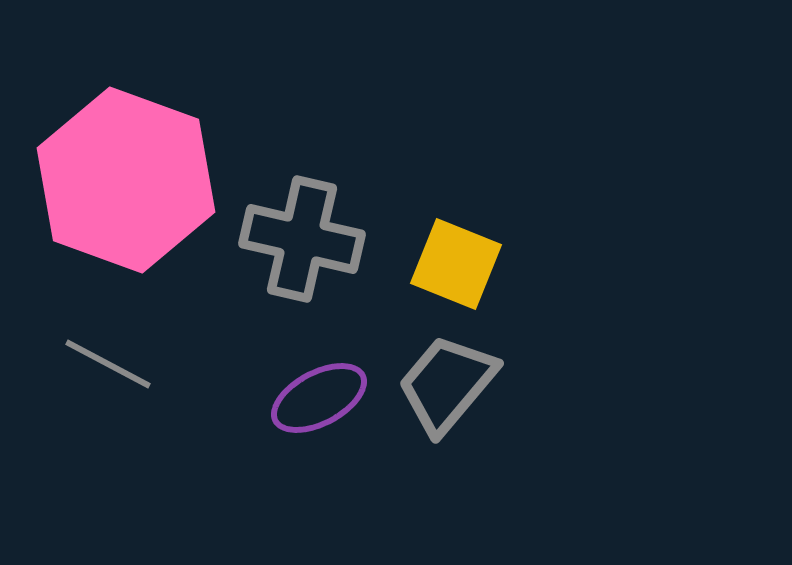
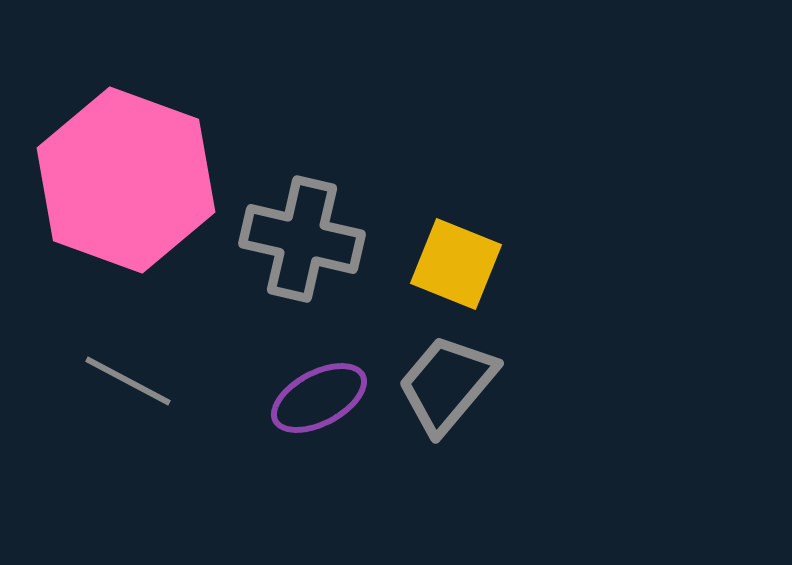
gray line: moved 20 px right, 17 px down
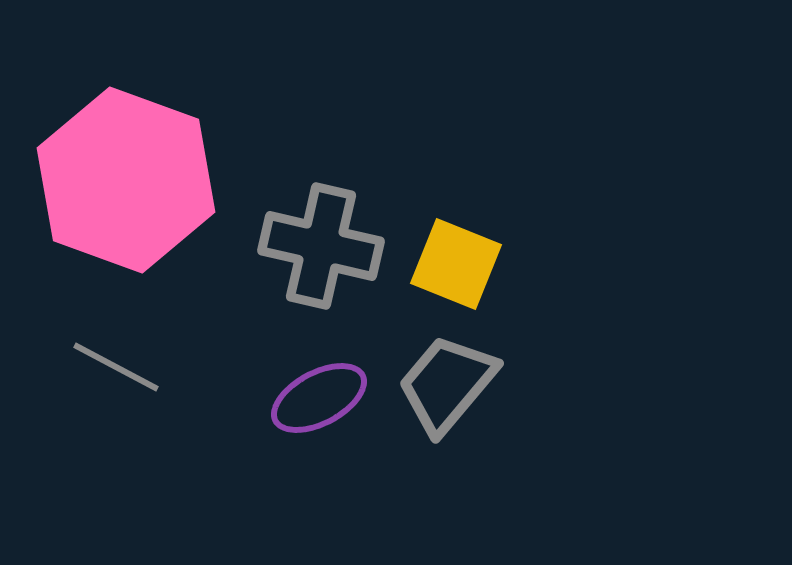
gray cross: moved 19 px right, 7 px down
gray line: moved 12 px left, 14 px up
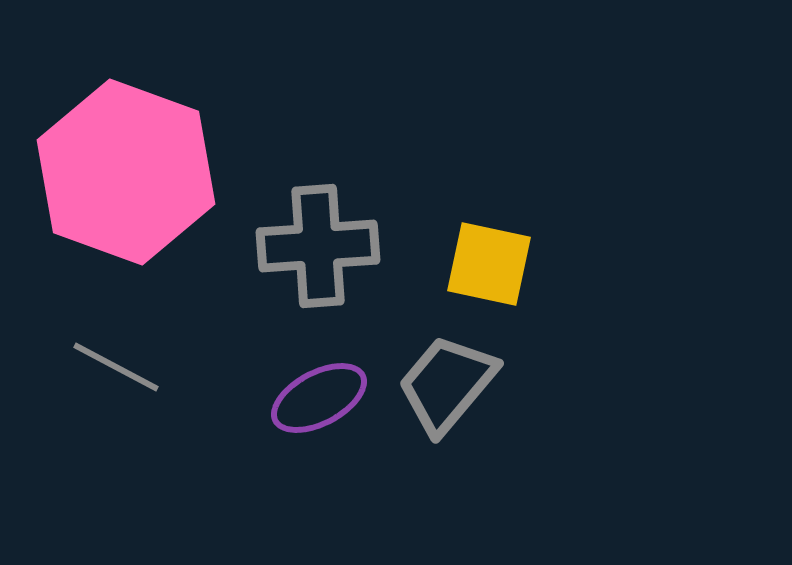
pink hexagon: moved 8 px up
gray cross: moved 3 px left; rotated 17 degrees counterclockwise
yellow square: moved 33 px right; rotated 10 degrees counterclockwise
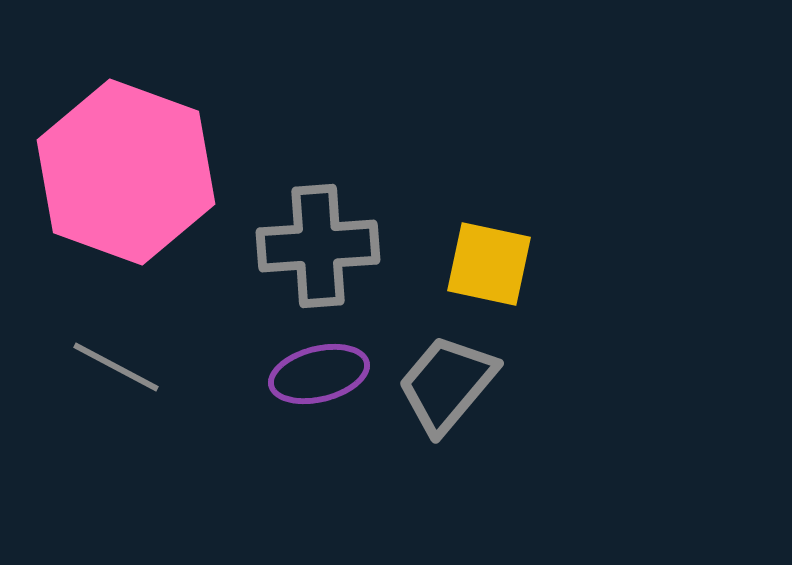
purple ellipse: moved 24 px up; rotated 14 degrees clockwise
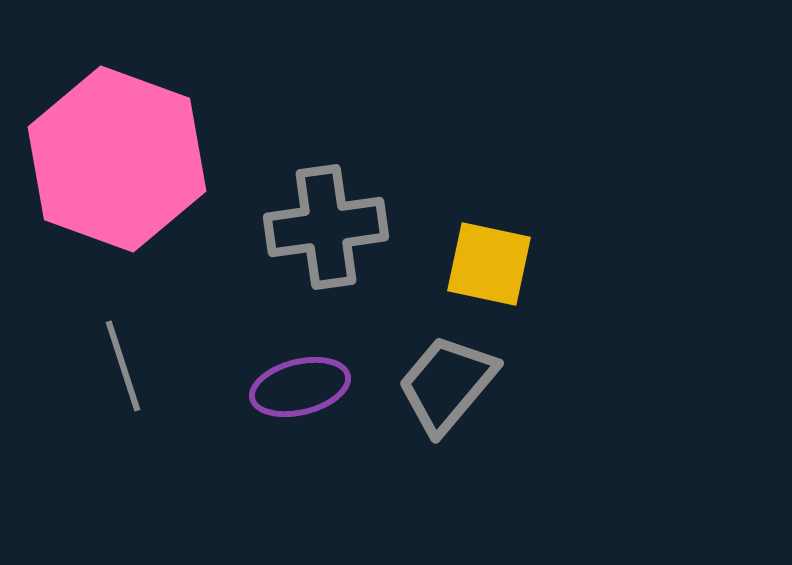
pink hexagon: moved 9 px left, 13 px up
gray cross: moved 8 px right, 19 px up; rotated 4 degrees counterclockwise
gray line: moved 7 px right, 1 px up; rotated 44 degrees clockwise
purple ellipse: moved 19 px left, 13 px down
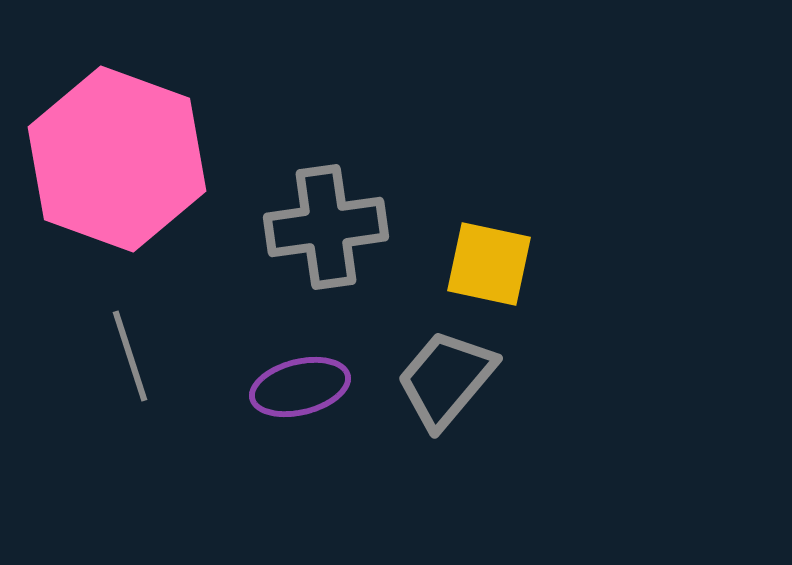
gray line: moved 7 px right, 10 px up
gray trapezoid: moved 1 px left, 5 px up
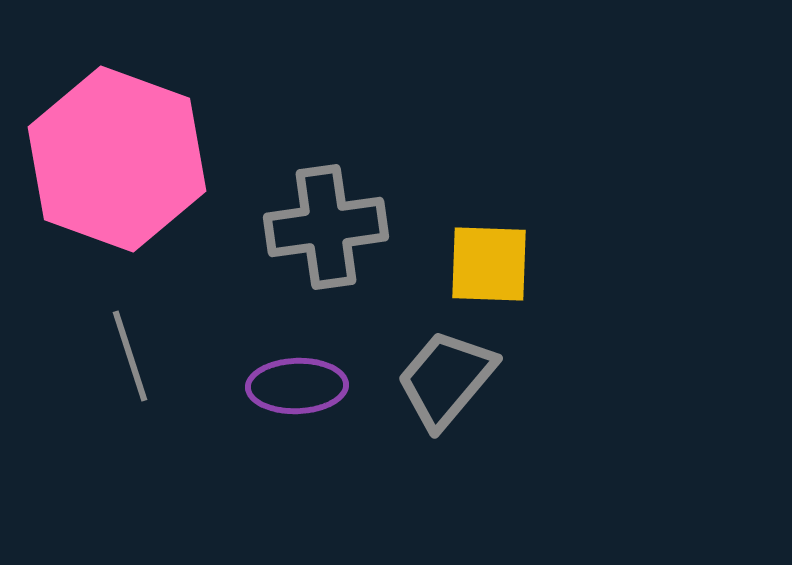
yellow square: rotated 10 degrees counterclockwise
purple ellipse: moved 3 px left, 1 px up; rotated 12 degrees clockwise
